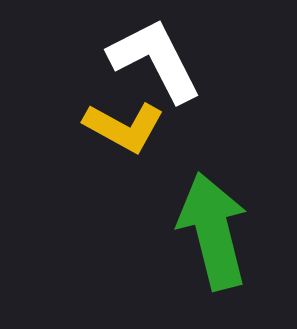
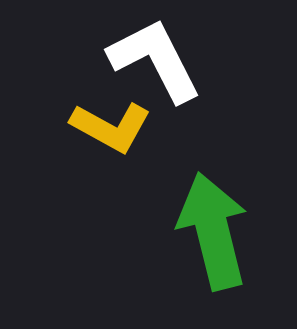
yellow L-shape: moved 13 px left
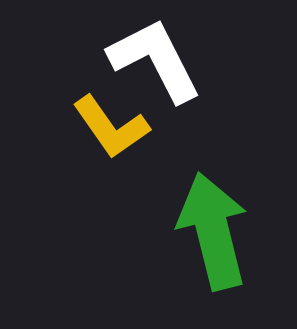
yellow L-shape: rotated 26 degrees clockwise
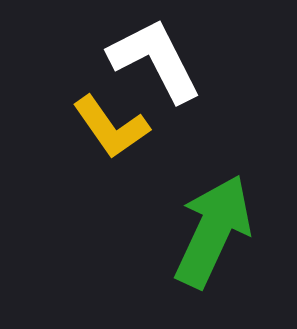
green arrow: rotated 39 degrees clockwise
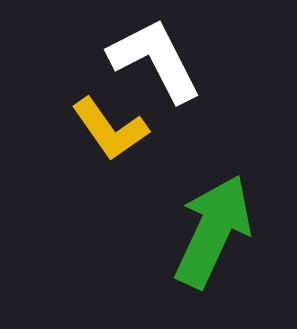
yellow L-shape: moved 1 px left, 2 px down
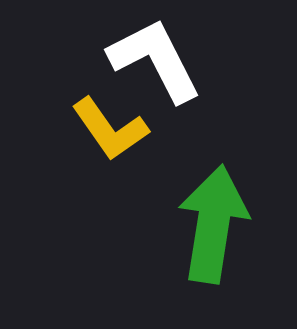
green arrow: moved 7 px up; rotated 16 degrees counterclockwise
